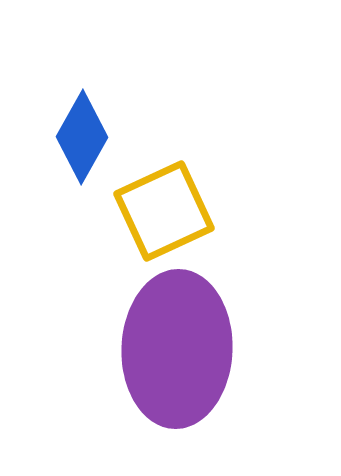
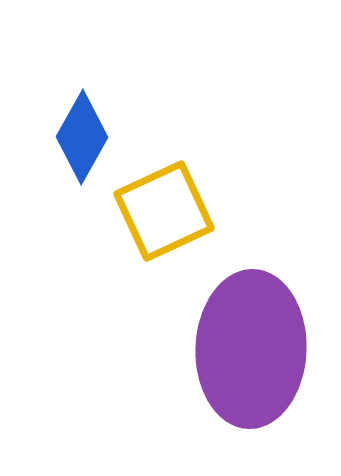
purple ellipse: moved 74 px right
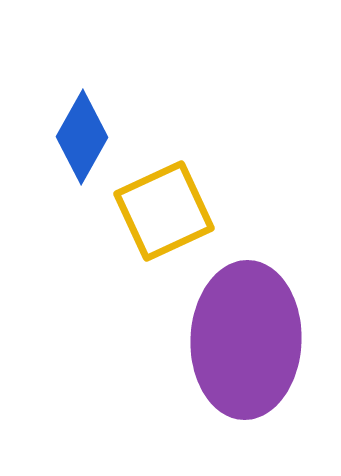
purple ellipse: moved 5 px left, 9 px up
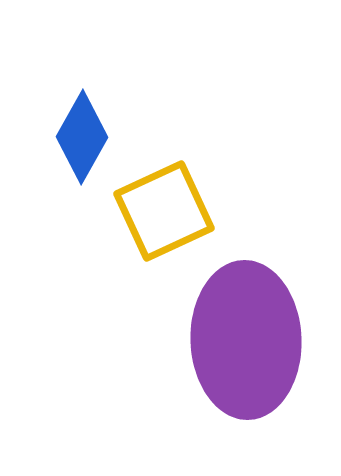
purple ellipse: rotated 4 degrees counterclockwise
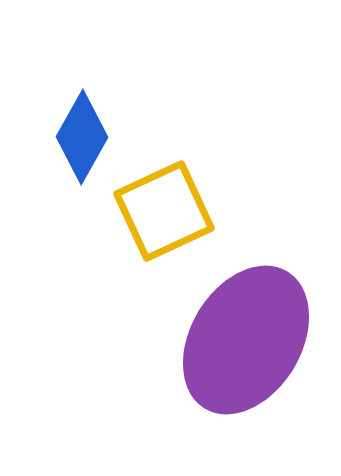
purple ellipse: rotated 33 degrees clockwise
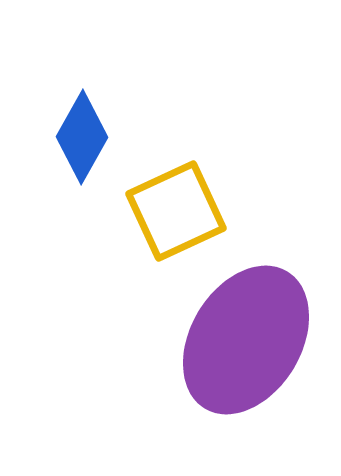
yellow square: moved 12 px right
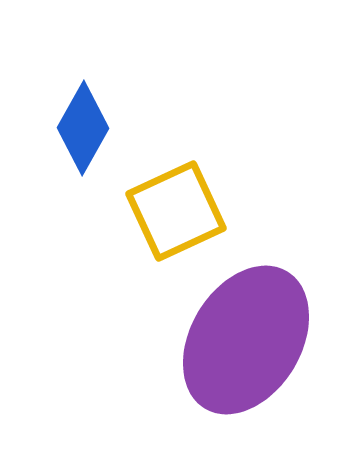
blue diamond: moved 1 px right, 9 px up
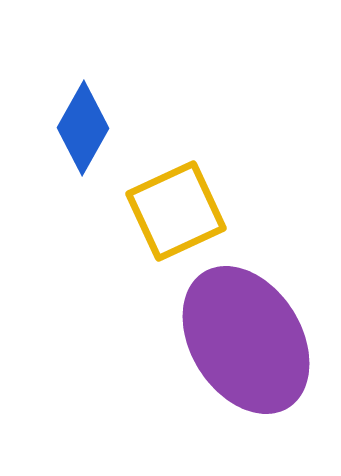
purple ellipse: rotated 63 degrees counterclockwise
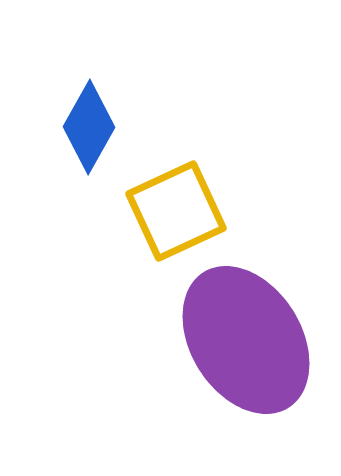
blue diamond: moved 6 px right, 1 px up
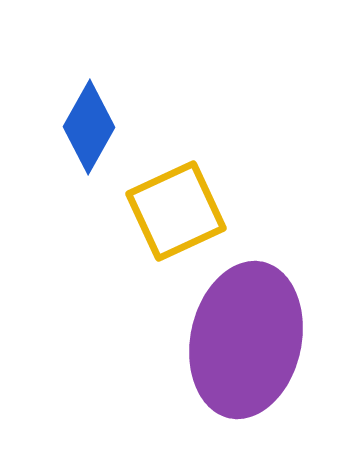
purple ellipse: rotated 44 degrees clockwise
